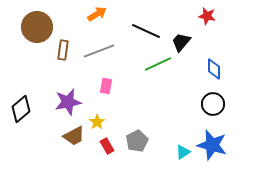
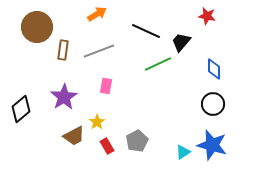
purple star: moved 4 px left, 5 px up; rotated 20 degrees counterclockwise
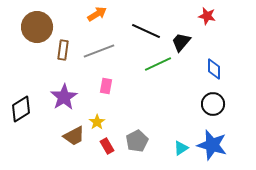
black diamond: rotated 8 degrees clockwise
cyan triangle: moved 2 px left, 4 px up
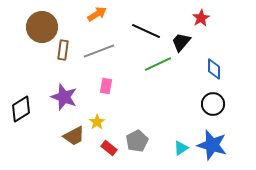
red star: moved 6 px left, 2 px down; rotated 30 degrees clockwise
brown circle: moved 5 px right
purple star: rotated 20 degrees counterclockwise
red rectangle: moved 2 px right, 2 px down; rotated 21 degrees counterclockwise
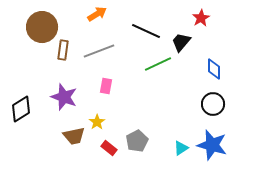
brown trapezoid: rotated 15 degrees clockwise
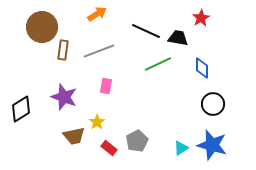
black trapezoid: moved 3 px left, 4 px up; rotated 60 degrees clockwise
blue diamond: moved 12 px left, 1 px up
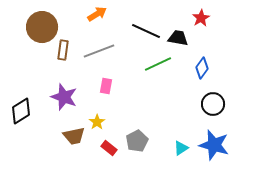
blue diamond: rotated 35 degrees clockwise
black diamond: moved 2 px down
blue star: moved 2 px right
